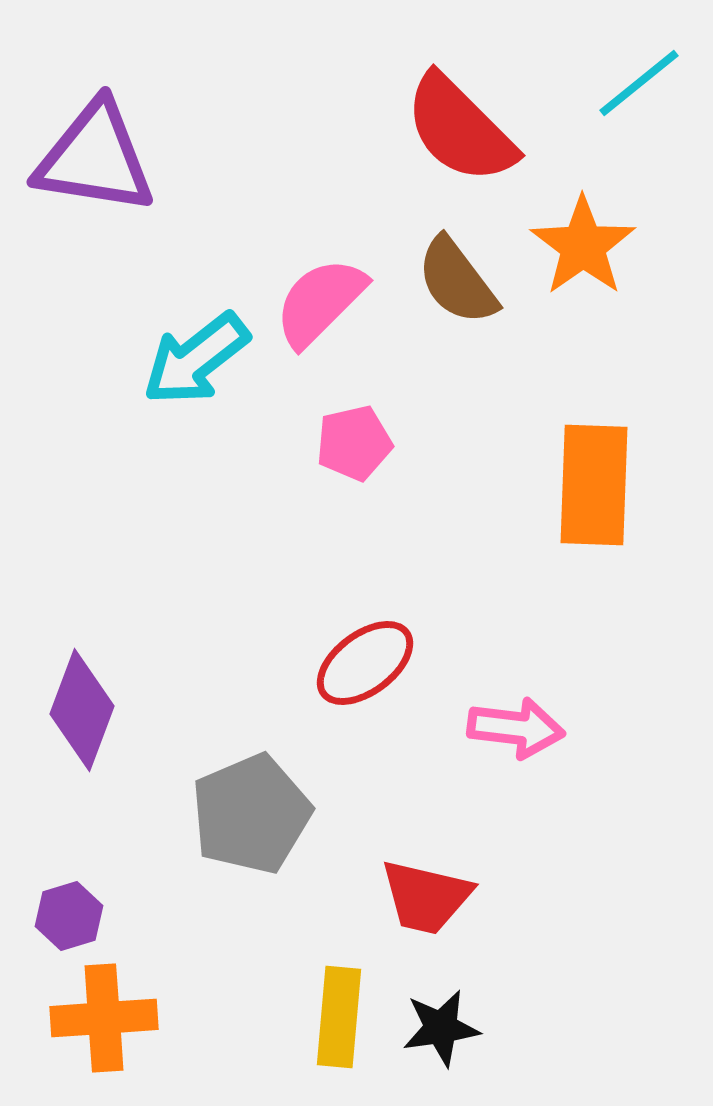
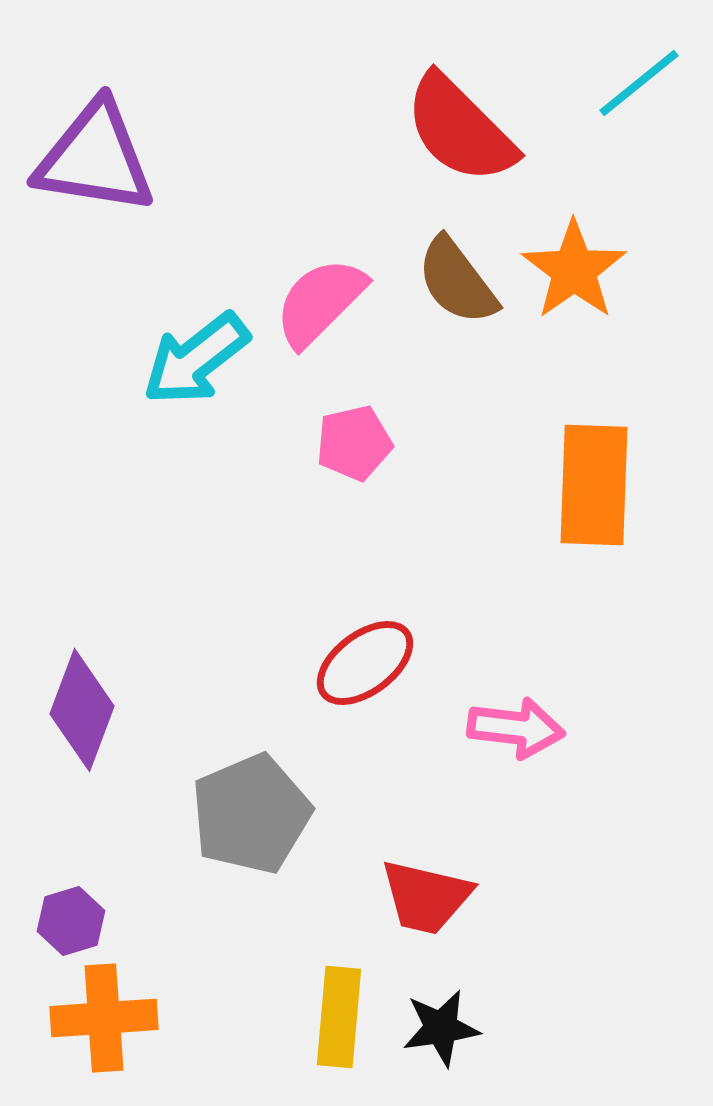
orange star: moved 9 px left, 24 px down
purple hexagon: moved 2 px right, 5 px down
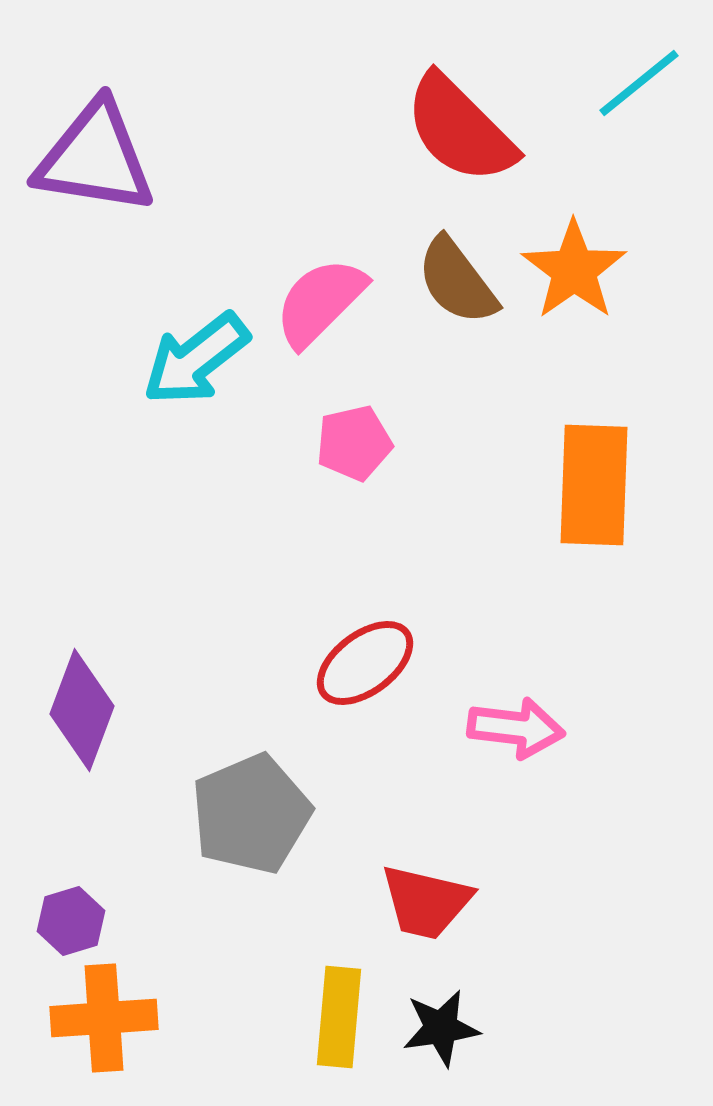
red trapezoid: moved 5 px down
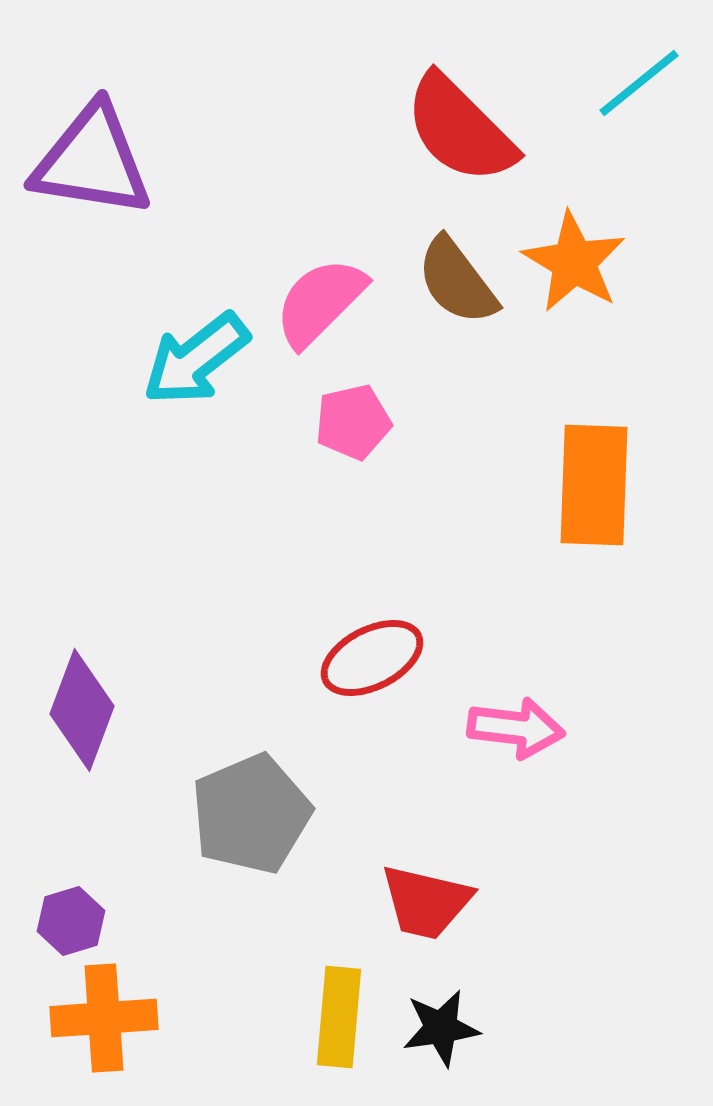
purple triangle: moved 3 px left, 3 px down
orange star: moved 8 px up; rotated 6 degrees counterclockwise
pink pentagon: moved 1 px left, 21 px up
red ellipse: moved 7 px right, 5 px up; rotated 10 degrees clockwise
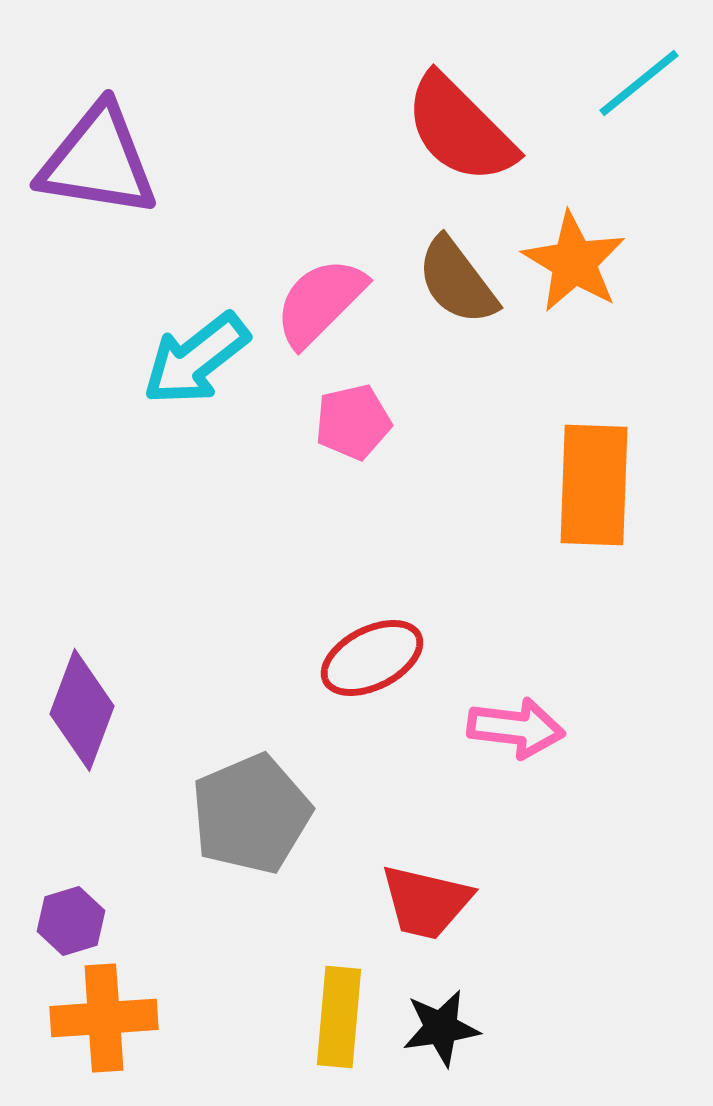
purple triangle: moved 6 px right
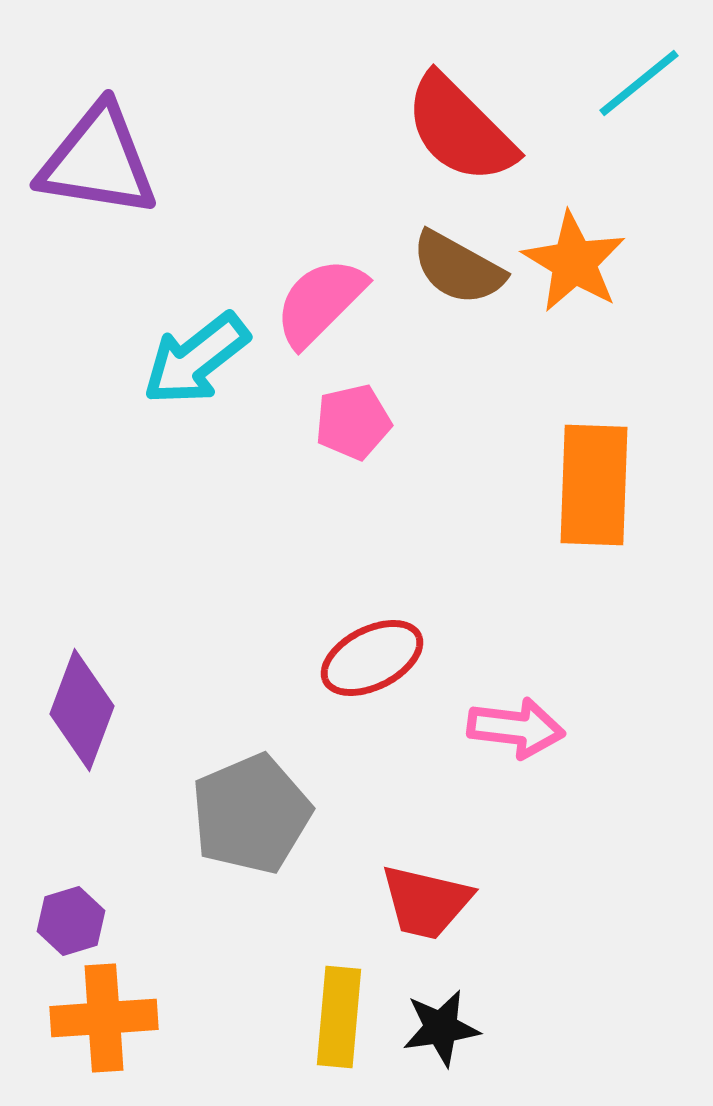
brown semicircle: moved 1 px right, 13 px up; rotated 24 degrees counterclockwise
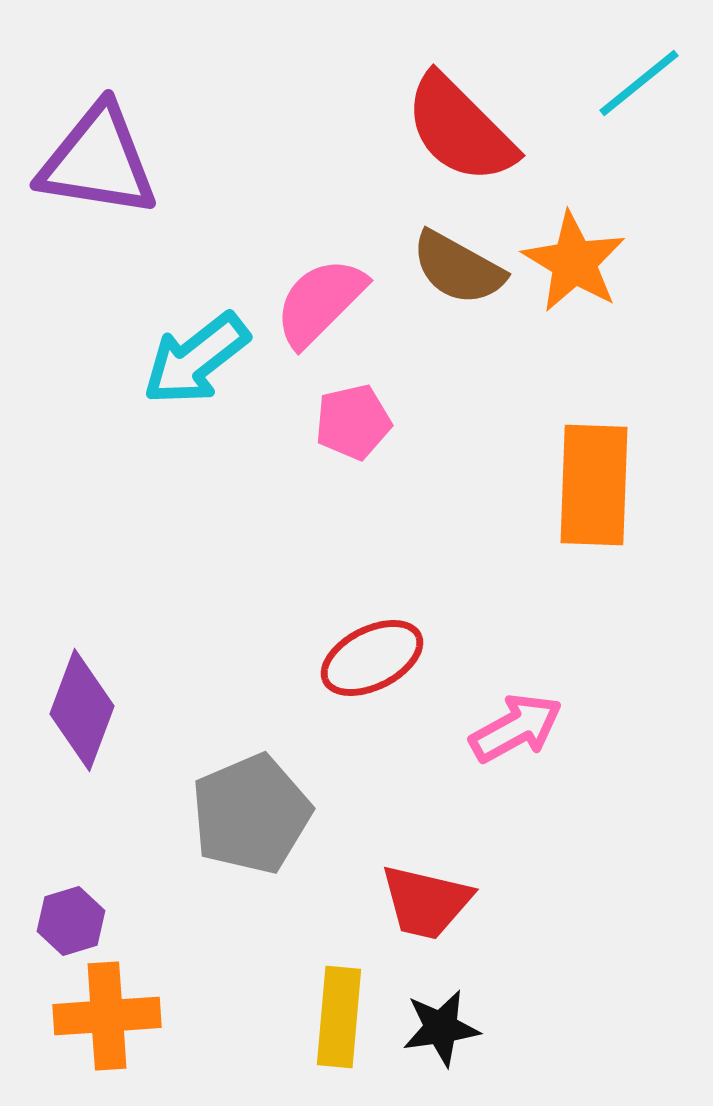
pink arrow: rotated 36 degrees counterclockwise
orange cross: moved 3 px right, 2 px up
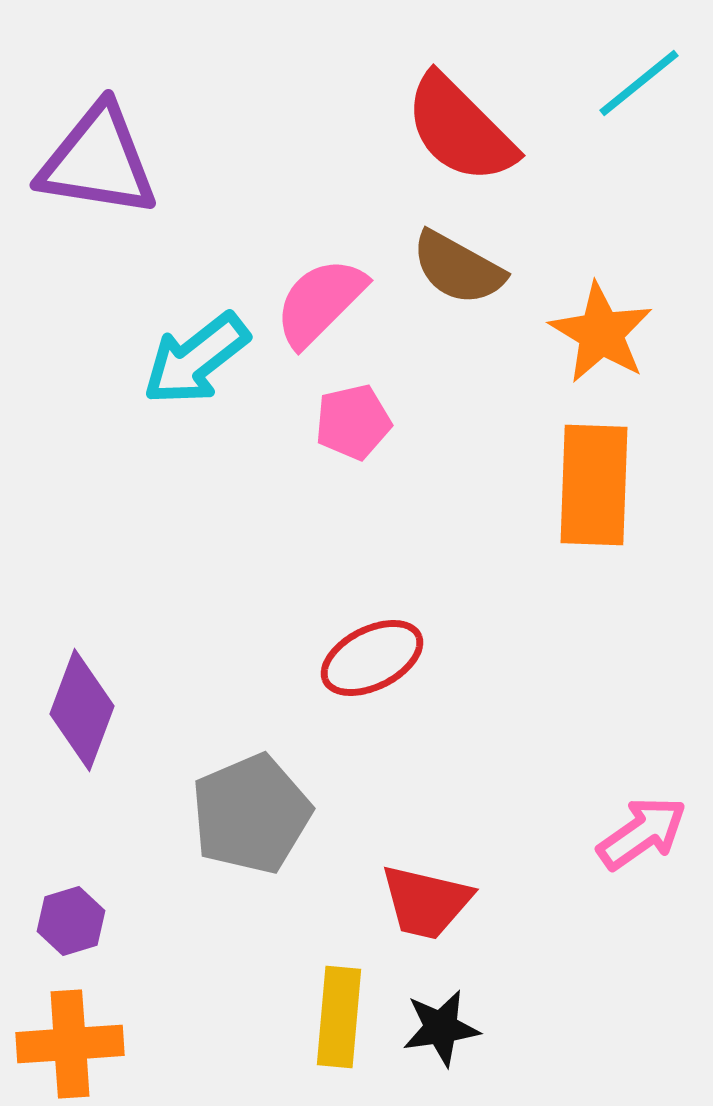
orange star: moved 27 px right, 71 px down
pink arrow: moved 126 px right, 105 px down; rotated 6 degrees counterclockwise
orange cross: moved 37 px left, 28 px down
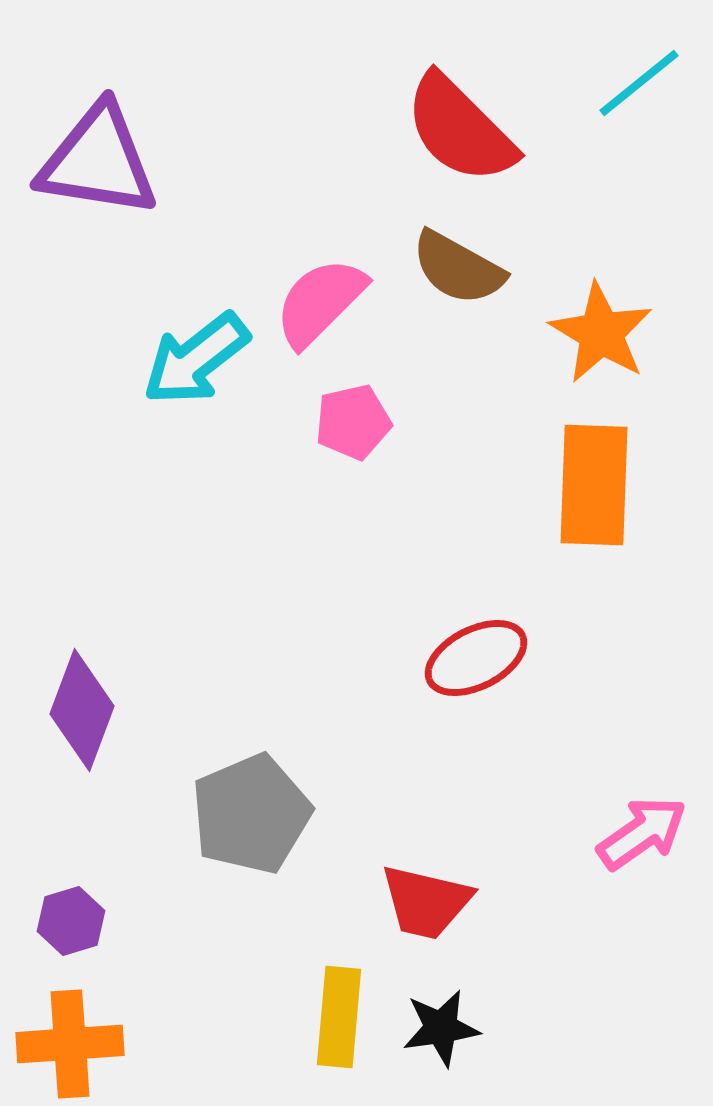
red ellipse: moved 104 px right
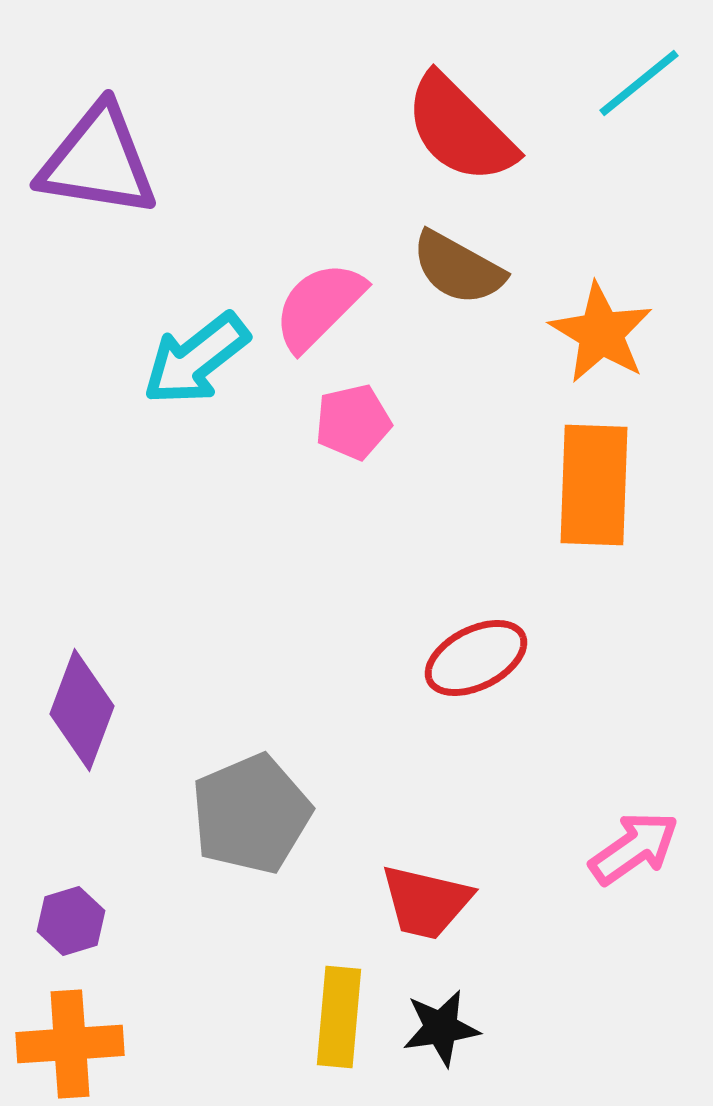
pink semicircle: moved 1 px left, 4 px down
pink arrow: moved 8 px left, 15 px down
